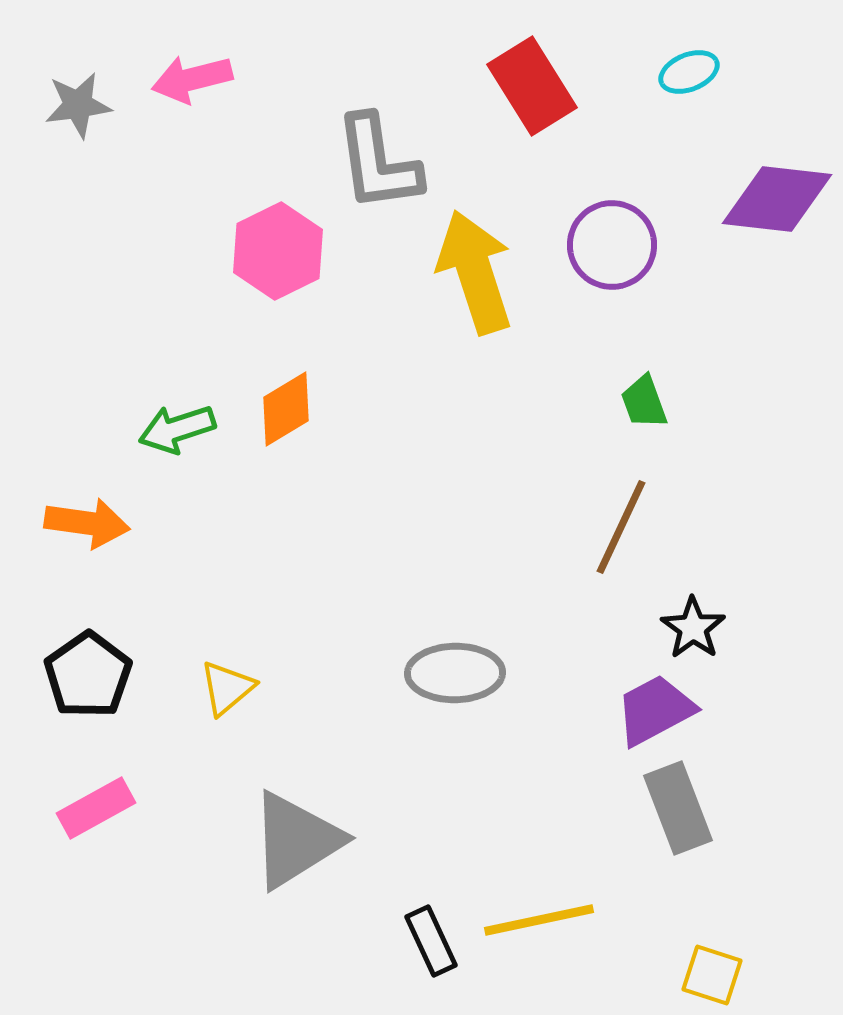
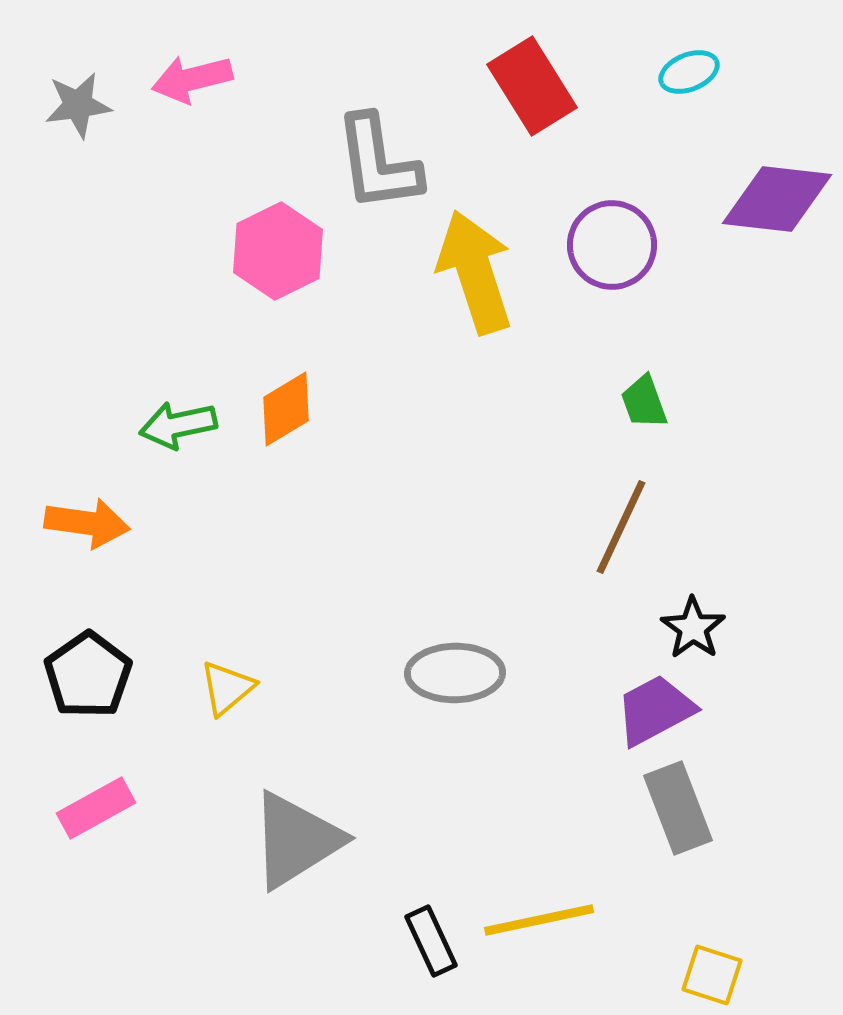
green arrow: moved 1 px right, 4 px up; rotated 6 degrees clockwise
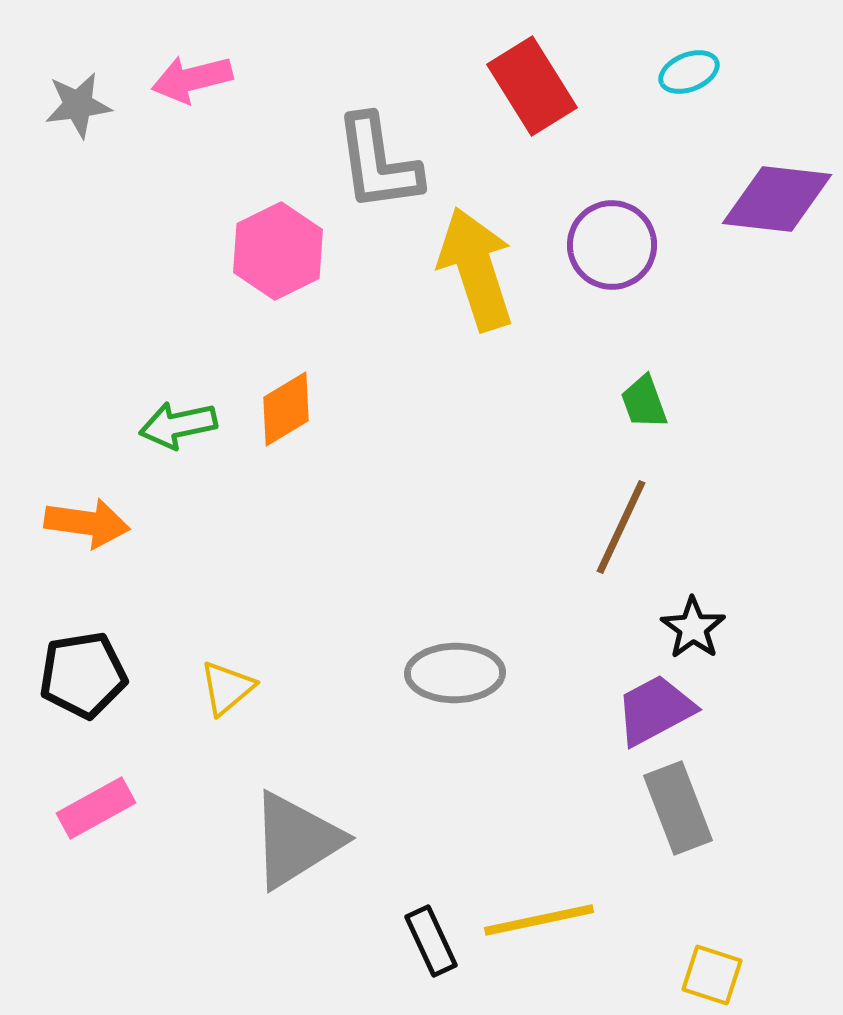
yellow arrow: moved 1 px right, 3 px up
black pentagon: moved 5 px left; rotated 26 degrees clockwise
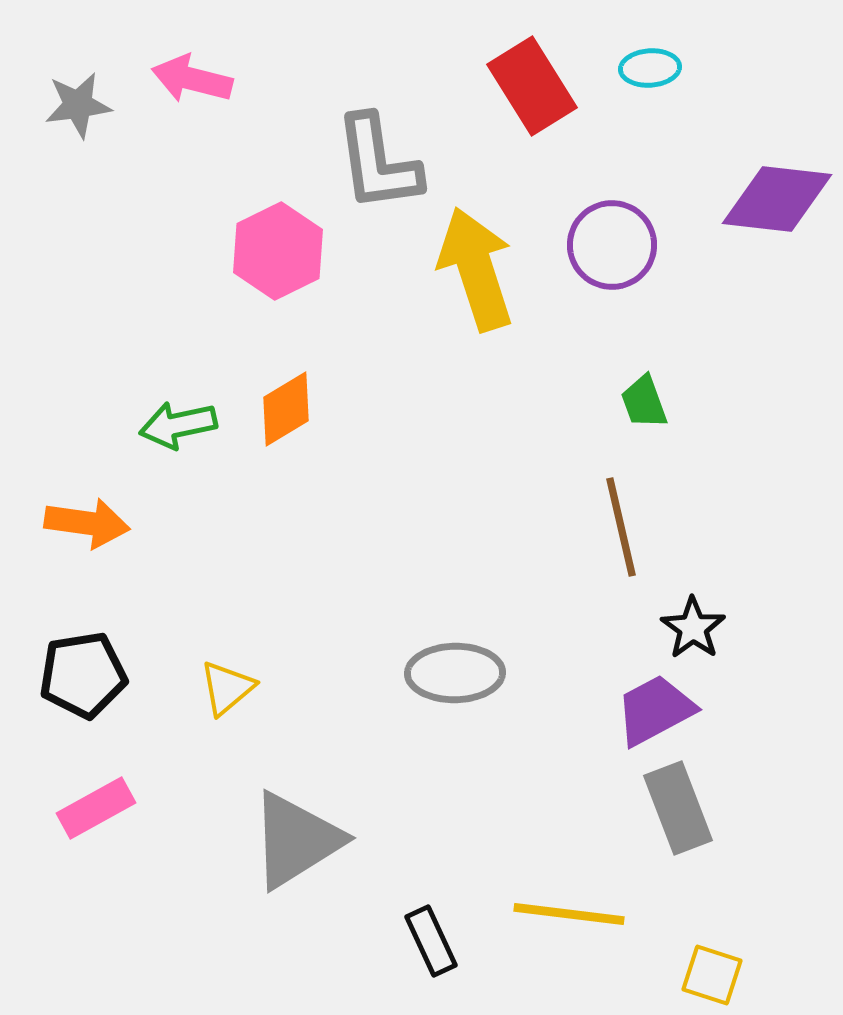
cyan ellipse: moved 39 px left, 4 px up; rotated 18 degrees clockwise
pink arrow: rotated 28 degrees clockwise
brown line: rotated 38 degrees counterclockwise
yellow line: moved 30 px right, 6 px up; rotated 19 degrees clockwise
